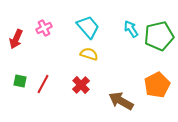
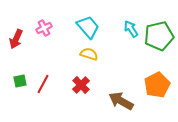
green square: rotated 24 degrees counterclockwise
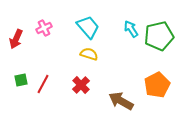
green square: moved 1 px right, 1 px up
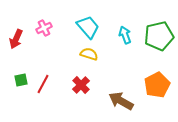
cyan arrow: moved 6 px left, 6 px down; rotated 12 degrees clockwise
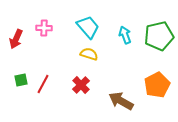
pink cross: rotated 28 degrees clockwise
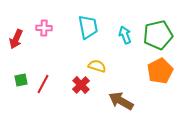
cyan trapezoid: rotated 30 degrees clockwise
green pentagon: moved 1 px left, 1 px up
yellow semicircle: moved 8 px right, 12 px down
orange pentagon: moved 3 px right, 14 px up
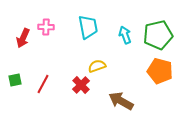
pink cross: moved 2 px right, 1 px up
red arrow: moved 7 px right, 1 px up
yellow semicircle: rotated 36 degrees counterclockwise
orange pentagon: rotated 30 degrees counterclockwise
green square: moved 6 px left
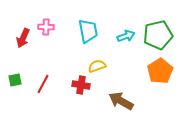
cyan trapezoid: moved 4 px down
cyan arrow: moved 1 px right, 1 px down; rotated 90 degrees clockwise
orange pentagon: rotated 25 degrees clockwise
red cross: rotated 36 degrees counterclockwise
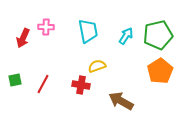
cyan arrow: rotated 36 degrees counterclockwise
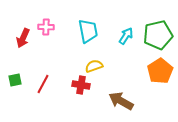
yellow semicircle: moved 3 px left
